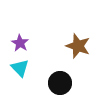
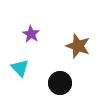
purple star: moved 11 px right, 9 px up
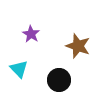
cyan triangle: moved 1 px left, 1 px down
black circle: moved 1 px left, 3 px up
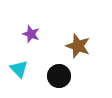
purple star: rotated 12 degrees counterclockwise
black circle: moved 4 px up
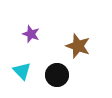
cyan triangle: moved 3 px right, 2 px down
black circle: moved 2 px left, 1 px up
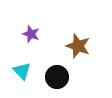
black circle: moved 2 px down
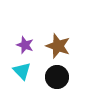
purple star: moved 6 px left, 11 px down
brown star: moved 20 px left
